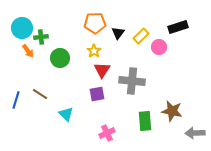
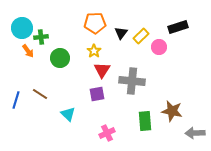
black triangle: moved 3 px right
cyan triangle: moved 2 px right
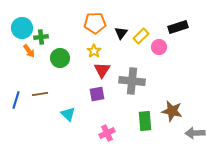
orange arrow: moved 1 px right
brown line: rotated 42 degrees counterclockwise
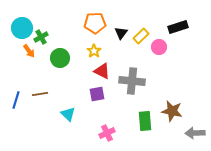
green cross: rotated 24 degrees counterclockwise
red triangle: moved 1 px down; rotated 36 degrees counterclockwise
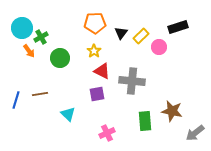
gray arrow: rotated 36 degrees counterclockwise
